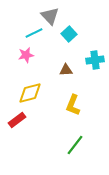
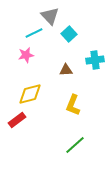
yellow diamond: moved 1 px down
green line: rotated 10 degrees clockwise
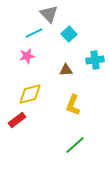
gray triangle: moved 1 px left, 2 px up
pink star: moved 1 px right, 1 px down
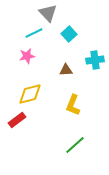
gray triangle: moved 1 px left, 1 px up
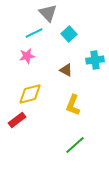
brown triangle: rotated 32 degrees clockwise
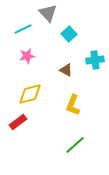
cyan line: moved 11 px left, 4 px up
red rectangle: moved 1 px right, 2 px down
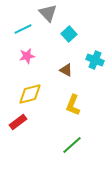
cyan cross: rotated 30 degrees clockwise
green line: moved 3 px left
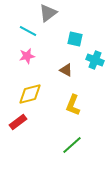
gray triangle: rotated 36 degrees clockwise
cyan line: moved 5 px right, 2 px down; rotated 54 degrees clockwise
cyan square: moved 6 px right, 5 px down; rotated 35 degrees counterclockwise
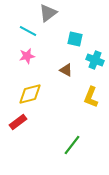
yellow L-shape: moved 18 px right, 8 px up
green line: rotated 10 degrees counterclockwise
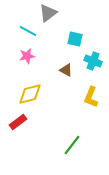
cyan cross: moved 2 px left, 1 px down
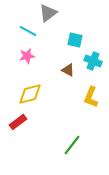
cyan square: moved 1 px down
brown triangle: moved 2 px right
